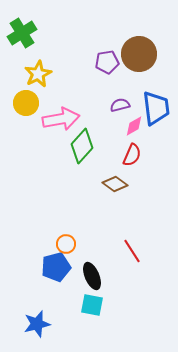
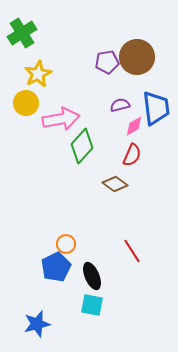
brown circle: moved 2 px left, 3 px down
blue pentagon: rotated 12 degrees counterclockwise
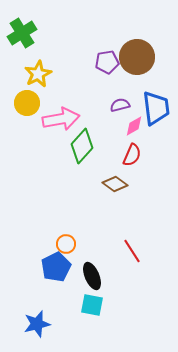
yellow circle: moved 1 px right
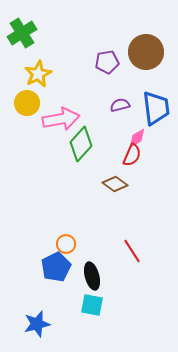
brown circle: moved 9 px right, 5 px up
pink diamond: moved 3 px right, 12 px down
green diamond: moved 1 px left, 2 px up
black ellipse: rotated 8 degrees clockwise
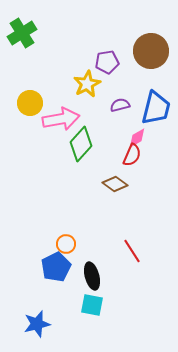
brown circle: moved 5 px right, 1 px up
yellow star: moved 49 px right, 10 px down
yellow circle: moved 3 px right
blue trapezoid: rotated 21 degrees clockwise
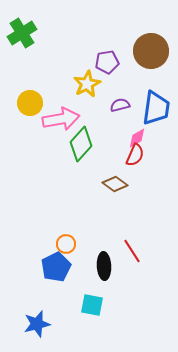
blue trapezoid: rotated 6 degrees counterclockwise
red semicircle: moved 3 px right
black ellipse: moved 12 px right, 10 px up; rotated 12 degrees clockwise
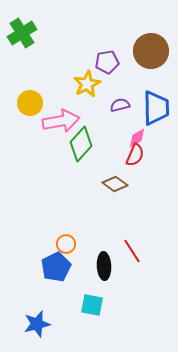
blue trapezoid: rotated 9 degrees counterclockwise
pink arrow: moved 2 px down
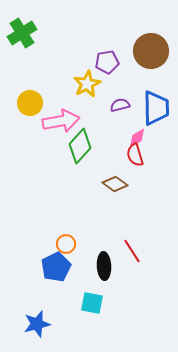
green diamond: moved 1 px left, 2 px down
red semicircle: rotated 140 degrees clockwise
cyan square: moved 2 px up
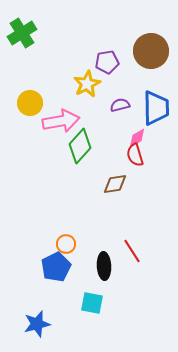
brown diamond: rotated 45 degrees counterclockwise
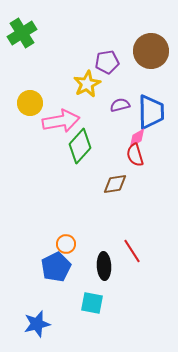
blue trapezoid: moved 5 px left, 4 px down
